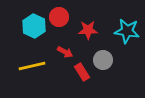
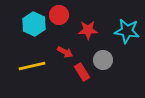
red circle: moved 2 px up
cyan hexagon: moved 2 px up
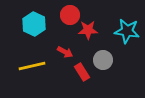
red circle: moved 11 px right
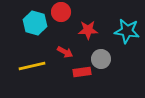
red circle: moved 9 px left, 3 px up
cyan hexagon: moved 1 px right, 1 px up; rotated 10 degrees counterclockwise
gray circle: moved 2 px left, 1 px up
red rectangle: rotated 66 degrees counterclockwise
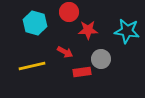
red circle: moved 8 px right
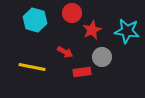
red circle: moved 3 px right, 1 px down
cyan hexagon: moved 3 px up
red star: moved 4 px right; rotated 24 degrees counterclockwise
gray circle: moved 1 px right, 2 px up
yellow line: moved 1 px down; rotated 24 degrees clockwise
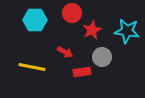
cyan hexagon: rotated 15 degrees counterclockwise
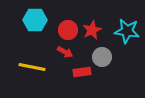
red circle: moved 4 px left, 17 px down
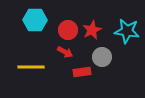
yellow line: moved 1 px left; rotated 12 degrees counterclockwise
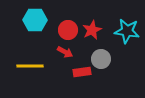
gray circle: moved 1 px left, 2 px down
yellow line: moved 1 px left, 1 px up
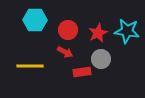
red star: moved 6 px right, 3 px down
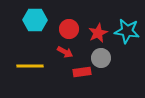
red circle: moved 1 px right, 1 px up
gray circle: moved 1 px up
